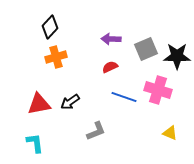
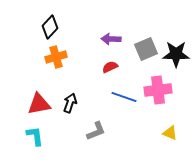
black star: moved 1 px left, 2 px up
pink cross: rotated 24 degrees counterclockwise
black arrow: moved 1 px down; rotated 144 degrees clockwise
cyan L-shape: moved 7 px up
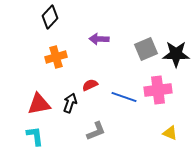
black diamond: moved 10 px up
purple arrow: moved 12 px left
red semicircle: moved 20 px left, 18 px down
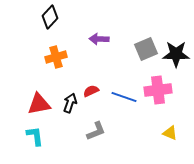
red semicircle: moved 1 px right, 6 px down
